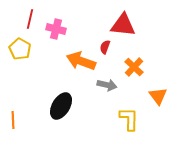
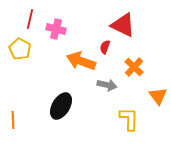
red triangle: rotated 20 degrees clockwise
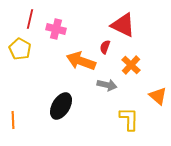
orange cross: moved 3 px left, 2 px up
orange triangle: rotated 12 degrees counterclockwise
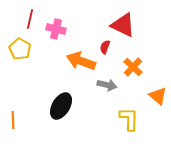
orange cross: moved 2 px right, 2 px down
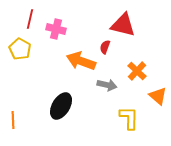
red triangle: rotated 12 degrees counterclockwise
orange cross: moved 4 px right, 4 px down
yellow L-shape: moved 1 px up
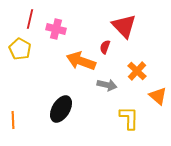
red triangle: moved 1 px right, 1 px down; rotated 32 degrees clockwise
black ellipse: moved 3 px down
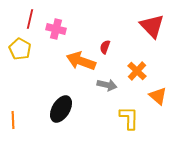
red triangle: moved 28 px right
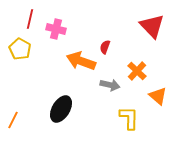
gray arrow: moved 3 px right
orange line: rotated 30 degrees clockwise
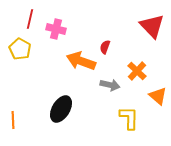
orange line: rotated 30 degrees counterclockwise
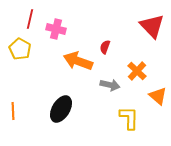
orange arrow: moved 3 px left
orange line: moved 9 px up
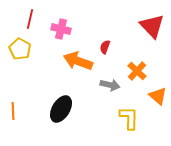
pink cross: moved 5 px right
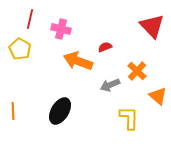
red semicircle: rotated 48 degrees clockwise
gray arrow: rotated 144 degrees clockwise
black ellipse: moved 1 px left, 2 px down
